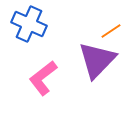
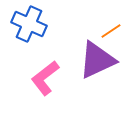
purple triangle: rotated 21 degrees clockwise
pink L-shape: moved 2 px right
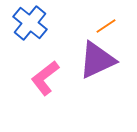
blue cross: moved 1 px right, 1 px up; rotated 16 degrees clockwise
orange line: moved 5 px left, 5 px up
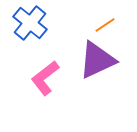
orange line: moved 1 px left, 1 px up
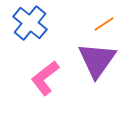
orange line: moved 1 px left, 1 px up
purple triangle: rotated 30 degrees counterclockwise
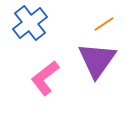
blue cross: rotated 12 degrees clockwise
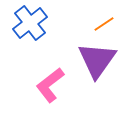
pink L-shape: moved 5 px right, 7 px down
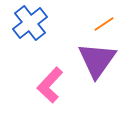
pink L-shape: rotated 9 degrees counterclockwise
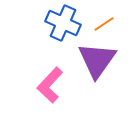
blue cross: moved 33 px right; rotated 28 degrees counterclockwise
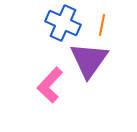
orange line: moved 2 px left, 1 px down; rotated 45 degrees counterclockwise
purple triangle: moved 8 px left
